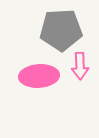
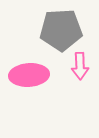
pink ellipse: moved 10 px left, 1 px up
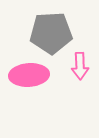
gray pentagon: moved 10 px left, 3 px down
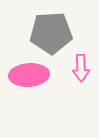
pink arrow: moved 1 px right, 2 px down
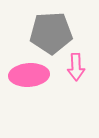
pink arrow: moved 5 px left, 1 px up
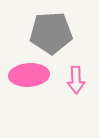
pink arrow: moved 13 px down
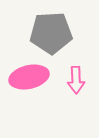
pink ellipse: moved 2 px down; rotated 9 degrees counterclockwise
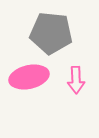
gray pentagon: rotated 9 degrees clockwise
